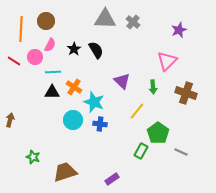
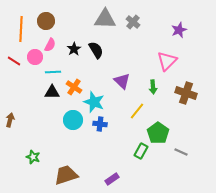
brown trapezoid: moved 1 px right, 3 px down
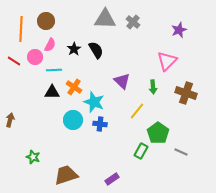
cyan line: moved 1 px right, 2 px up
